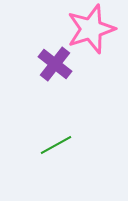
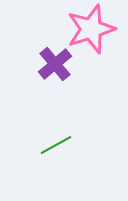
purple cross: rotated 12 degrees clockwise
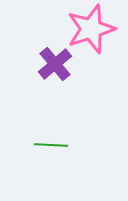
green line: moved 5 px left; rotated 32 degrees clockwise
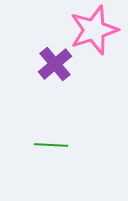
pink star: moved 3 px right, 1 px down
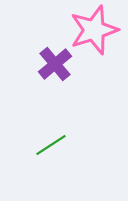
green line: rotated 36 degrees counterclockwise
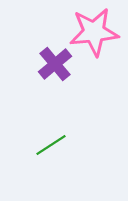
pink star: moved 2 px down; rotated 12 degrees clockwise
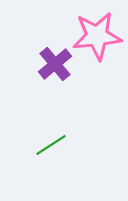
pink star: moved 3 px right, 4 px down
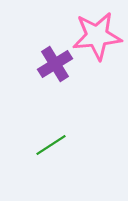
purple cross: rotated 8 degrees clockwise
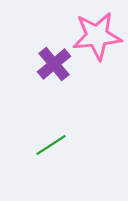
purple cross: moved 1 px left; rotated 8 degrees counterclockwise
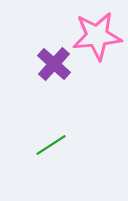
purple cross: rotated 8 degrees counterclockwise
